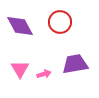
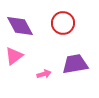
red circle: moved 3 px right, 1 px down
pink triangle: moved 6 px left, 13 px up; rotated 24 degrees clockwise
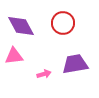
purple diamond: moved 1 px right
pink triangle: rotated 30 degrees clockwise
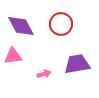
red circle: moved 2 px left, 1 px down
pink triangle: moved 1 px left
purple trapezoid: moved 2 px right
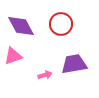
pink triangle: rotated 12 degrees counterclockwise
purple trapezoid: moved 3 px left
pink arrow: moved 1 px right, 1 px down
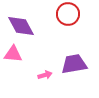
red circle: moved 7 px right, 10 px up
pink triangle: moved 2 px up; rotated 24 degrees clockwise
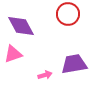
pink triangle: rotated 24 degrees counterclockwise
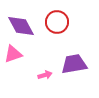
red circle: moved 11 px left, 8 px down
